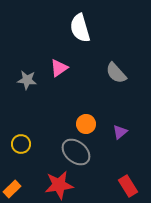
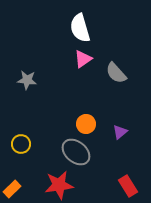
pink triangle: moved 24 px right, 9 px up
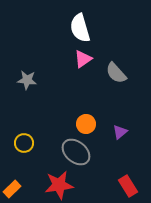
yellow circle: moved 3 px right, 1 px up
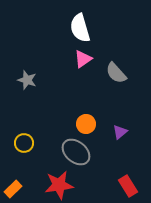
gray star: rotated 12 degrees clockwise
orange rectangle: moved 1 px right
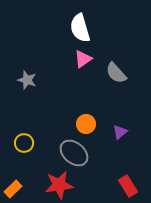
gray ellipse: moved 2 px left, 1 px down
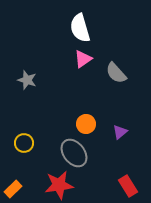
gray ellipse: rotated 12 degrees clockwise
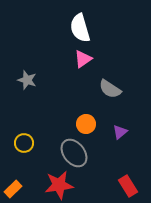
gray semicircle: moved 6 px left, 16 px down; rotated 15 degrees counterclockwise
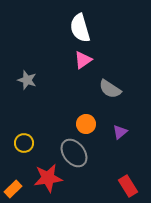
pink triangle: moved 1 px down
red star: moved 11 px left, 7 px up
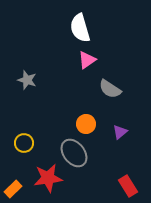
pink triangle: moved 4 px right
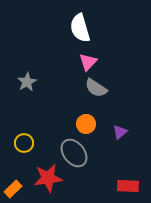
pink triangle: moved 1 px right, 2 px down; rotated 12 degrees counterclockwise
gray star: moved 2 px down; rotated 24 degrees clockwise
gray semicircle: moved 14 px left, 1 px up
red rectangle: rotated 55 degrees counterclockwise
